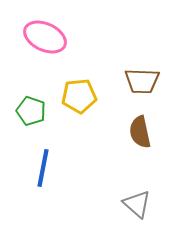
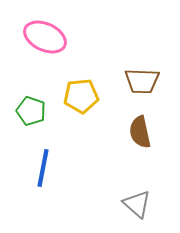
yellow pentagon: moved 2 px right
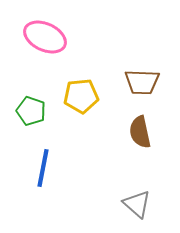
brown trapezoid: moved 1 px down
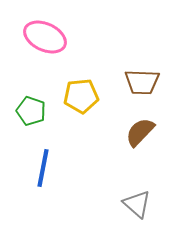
brown semicircle: rotated 56 degrees clockwise
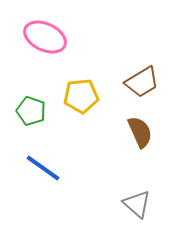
brown trapezoid: rotated 33 degrees counterclockwise
brown semicircle: rotated 112 degrees clockwise
blue line: rotated 66 degrees counterclockwise
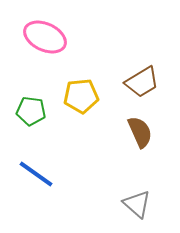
green pentagon: rotated 12 degrees counterclockwise
blue line: moved 7 px left, 6 px down
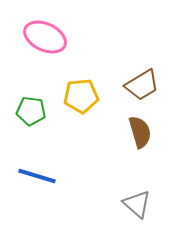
brown trapezoid: moved 3 px down
brown semicircle: rotated 8 degrees clockwise
blue line: moved 1 px right, 2 px down; rotated 18 degrees counterclockwise
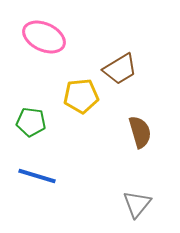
pink ellipse: moved 1 px left
brown trapezoid: moved 22 px left, 16 px up
green pentagon: moved 11 px down
gray triangle: rotated 28 degrees clockwise
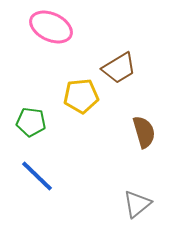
pink ellipse: moved 7 px right, 10 px up
brown trapezoid: moved 1 px left, 1 px up
brown semicircle: moved 4 px right
blue line: rotated 27 degrees clockwise
gray triangle: rotated 12 degrees clockwise
